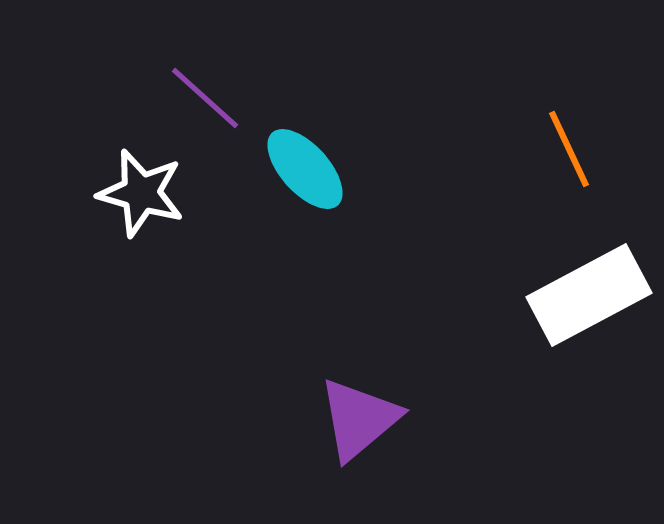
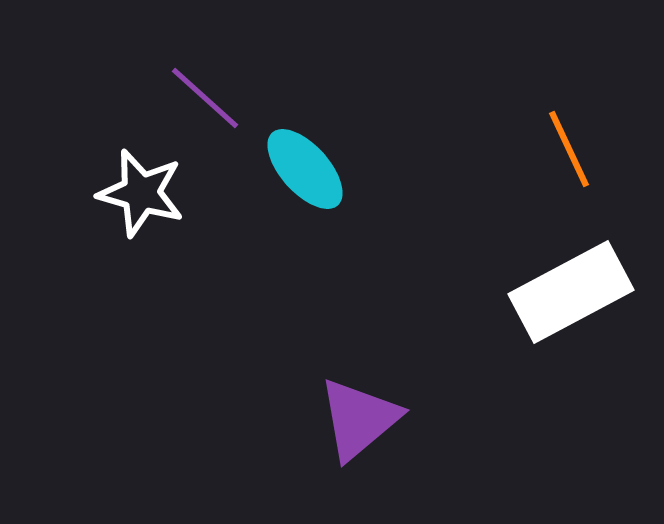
white rectangle: moved 18 px left, 3 px up
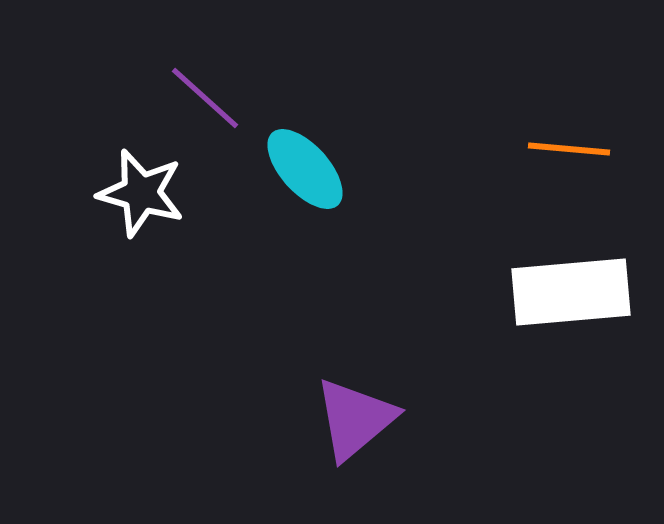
orange line: rotated 60 degrees counterclockwise
white rectangle: rotated 23 degrees clockwise
purple triangle: moved 4 px left
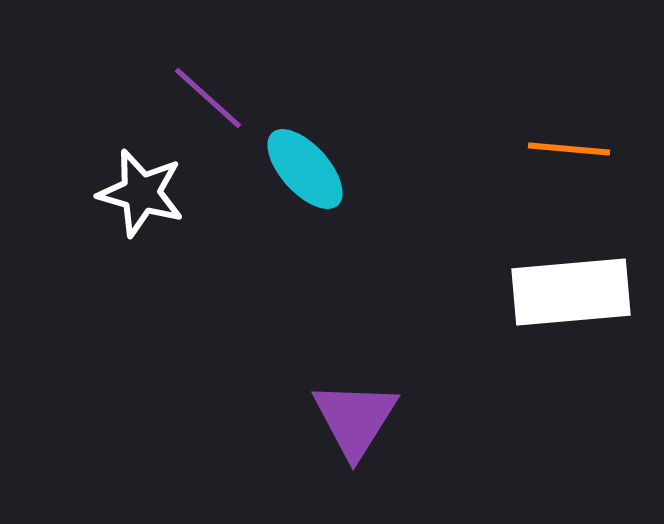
purple line: moved 3 px right
purple triangle: rotated 18 degrees counterclockwise
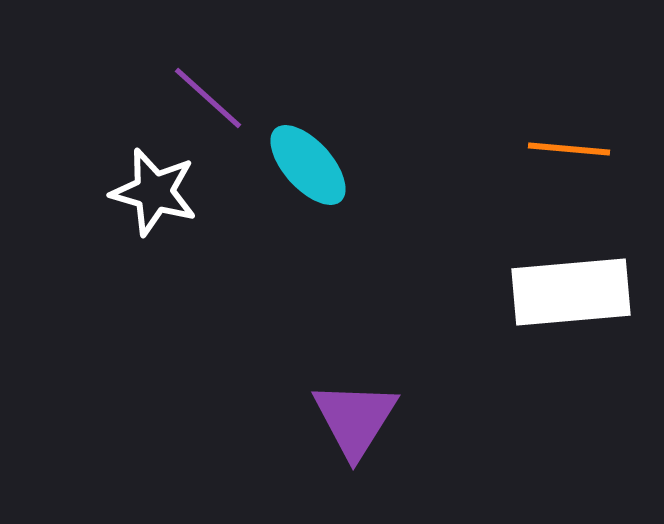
cyan ellipse: moved 3 px right, 4 px up
white star: moved 13 px right, 1 px up
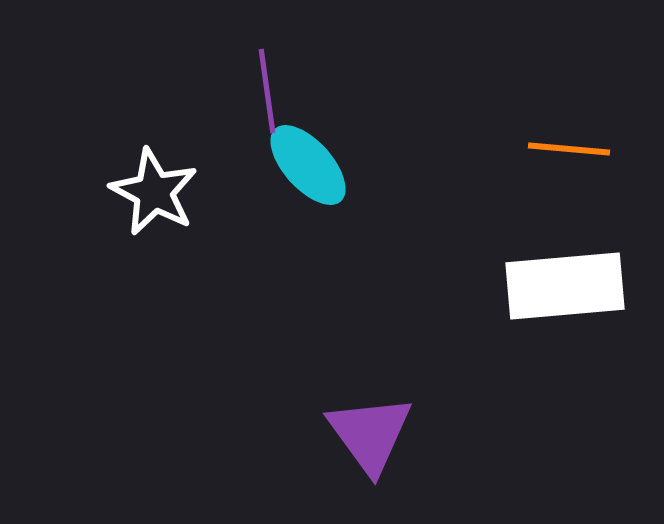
purple line: moved 59 px right, 7 px up; rotated 40 degrees clockwise
white star: rotated 12 degrees clockwise
white rectangle: moved 6 px left, 6 px up
purple triangle: moved 15 px right, 15 px down; rotated 8 degrees counterclockwise
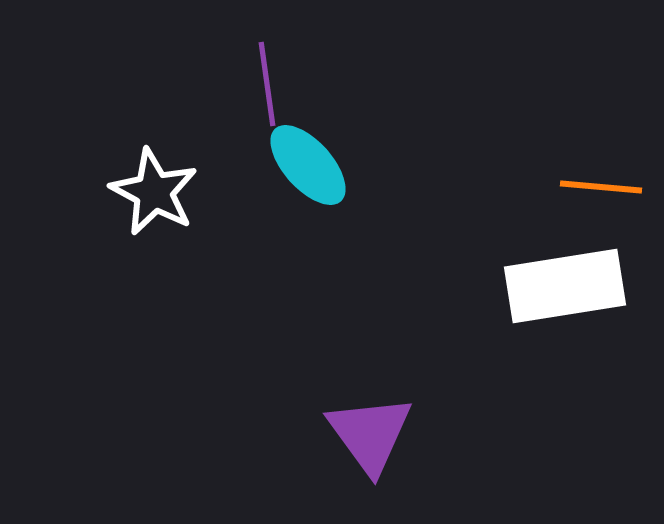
purple line: moved 7 px up
orange line: moved 32 px right, 38 px down
white rectangle: rotated 4 degrees counterclockwise
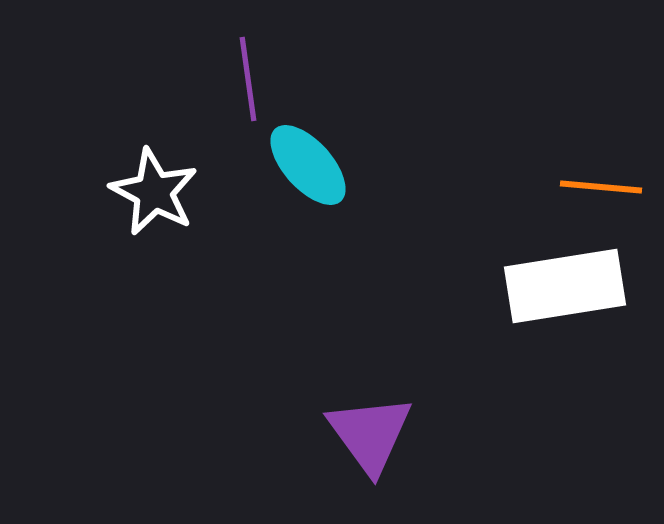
purple line: moved 19 px left, 5 px up
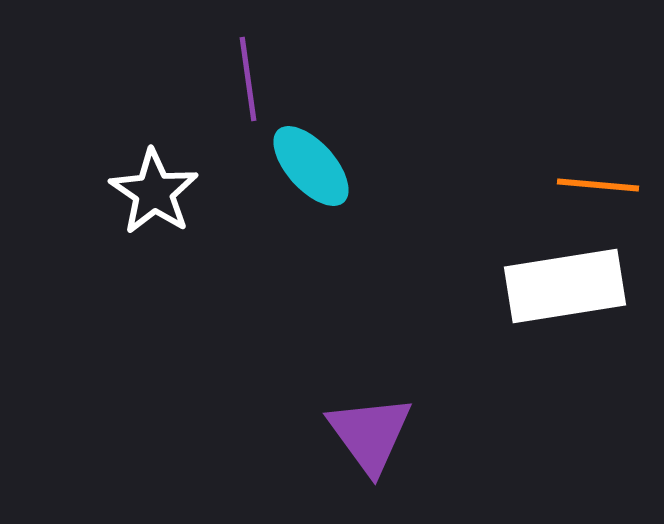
cyan ellipse: moved 3 px right, 1 px down
orange line: moved 3 px left, 2 px up
white star: rotated 6 degrees clockwise
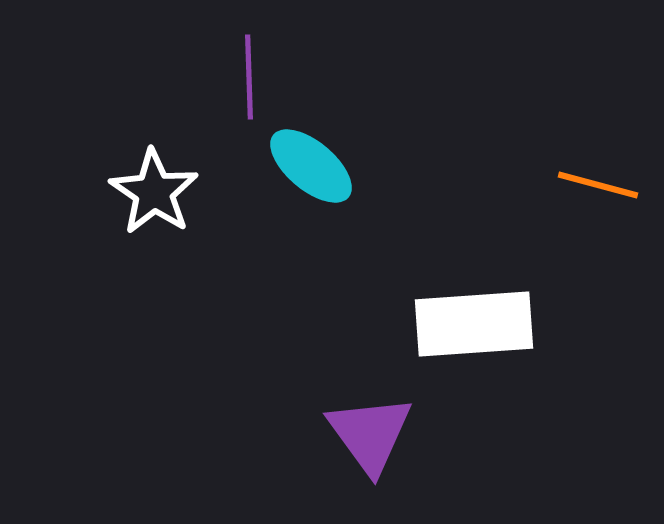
purple line: moved 1 px right, 2 px up; rotated 6 degrees clockwise
cyan ellipse: rotated 8 degrees counterclockwise
orange line: rotated 10 degrees clockwise
white rectangle: moved 91 px left, 38 px down; rotated 5 degrees clockwise
